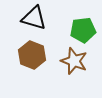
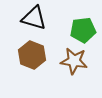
brown star: rotated 12 degrees counterclockwise
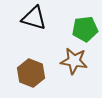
green pentagon: moved 2 px right, 1 px up
brown hexagon: moved 1 px left, 18 px down
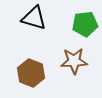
green pentagon: moved 5 px up
brown star: rotated 12 degrees counterclockwise
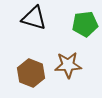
brown star: moved 6 px left, 4 px down
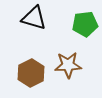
brown hexagon: rotated 12 degrees clockwise
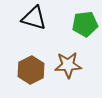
brown hexagon: moved 3 px up
